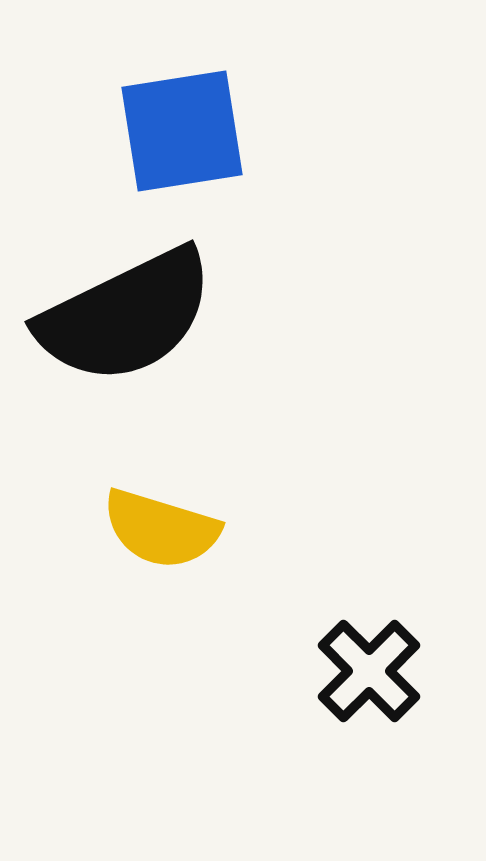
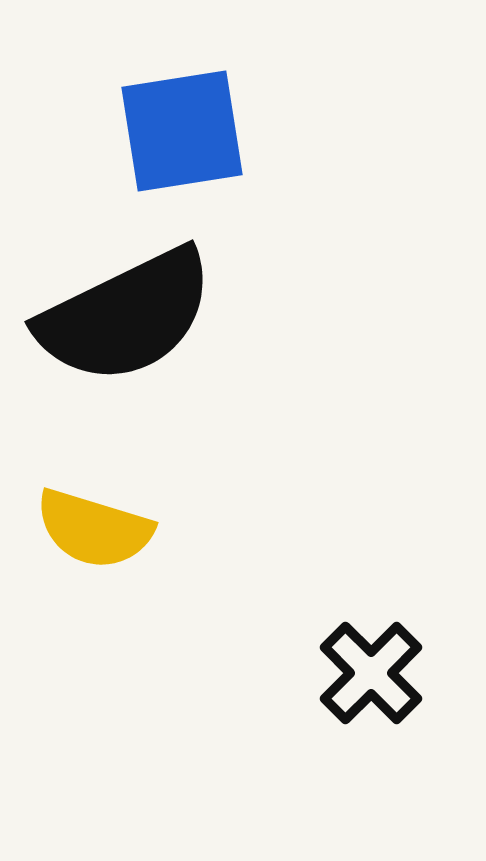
yellow semicircle: moved 67 px left
black cross: moved 2 px right, 2 px down
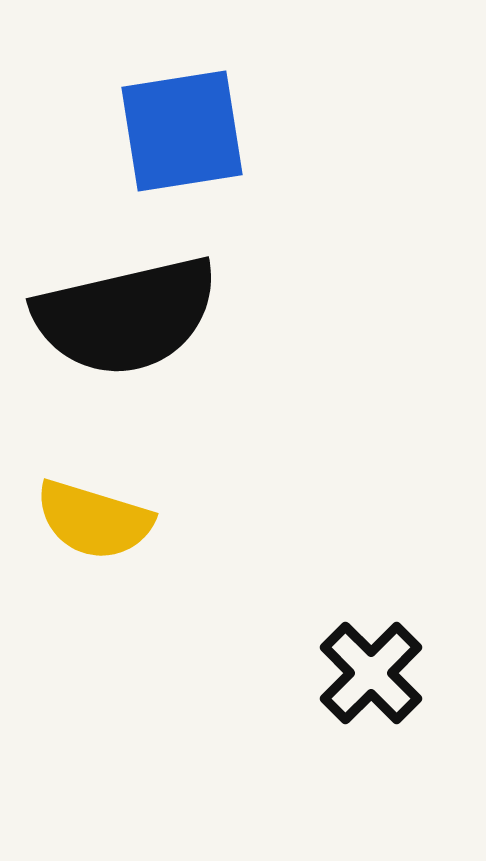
black semicircle: rotated 13 degrees clockwise
yellow semicircle: moved 9 px up
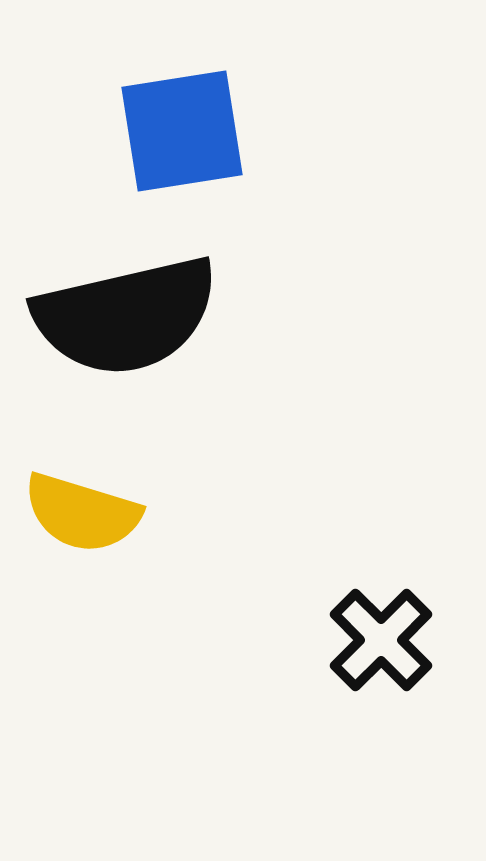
yellow semicircle: moved 12 px left, 7 px up
black cross: moved 10 px right, 33 px up
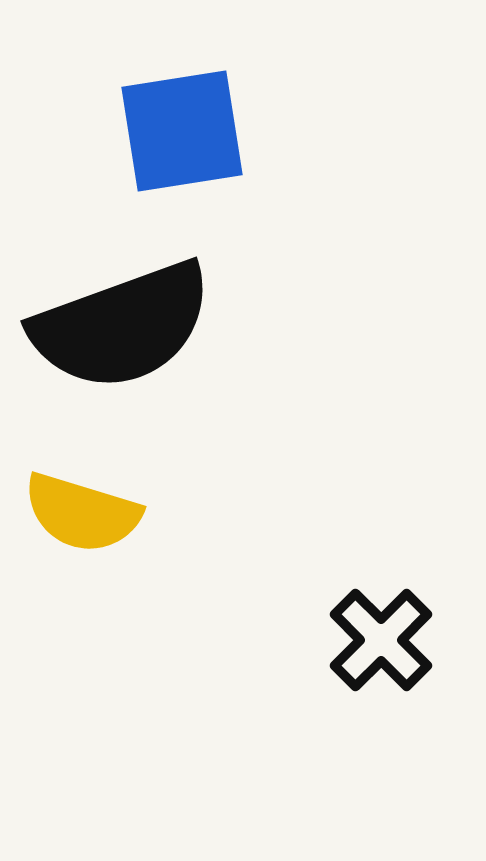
black semicircle: moved 4 px left, 10 px down; rotated 7 degrees counterclockwise
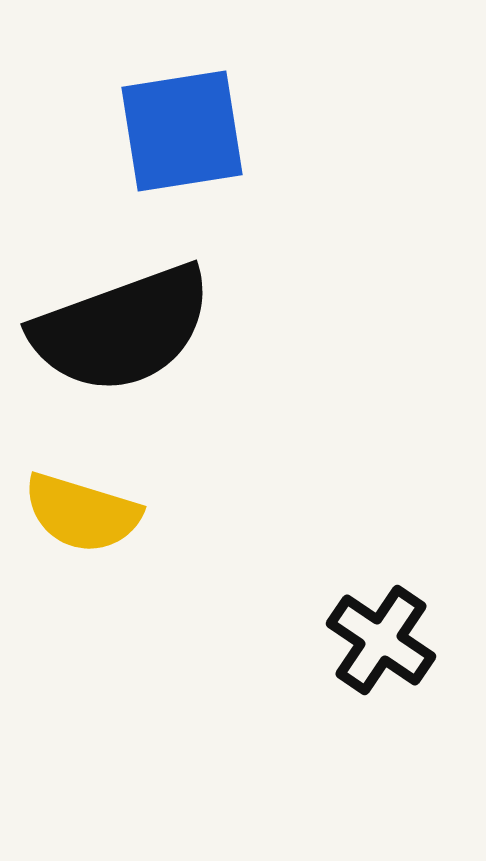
black semicircle: moved 3 px down
black cross: rotated 11 degrees counterclockwise
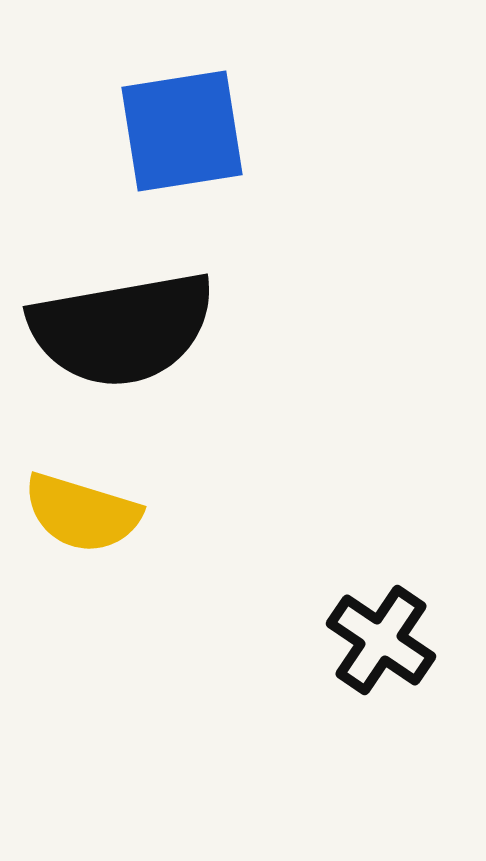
black semicircle: rotated 10 degrees clockwise
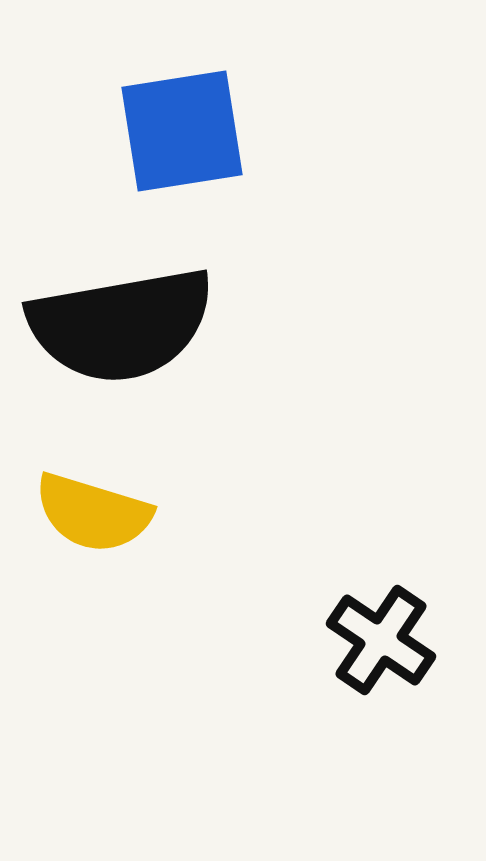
black semicircle: moved 1 px left, 4 px up
yellow semicircle: moved 11 px right
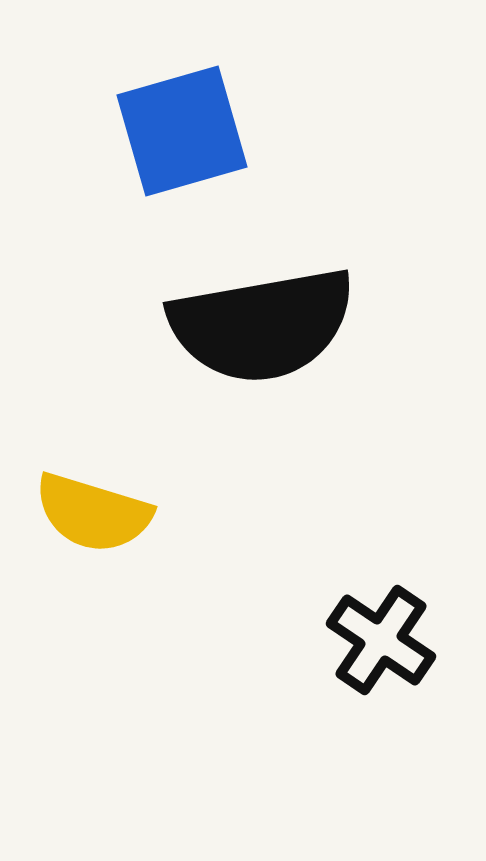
blue square: rotated 7 degrees counterclockwise
black semicircle: moved 141 px right
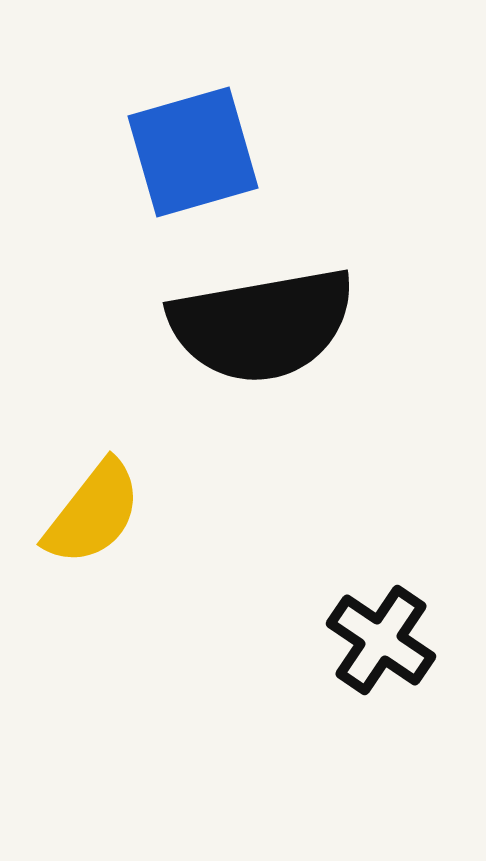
blue square: moved 11 px right, 21 px down
yellow semicircle: rotated 69 degrees counterclockwise
